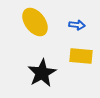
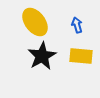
blue arrow: rotated 112 degrees counterclockwise
black star: moved 17 px up
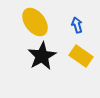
yellow rectangle: rotated 30 degrees clockwise
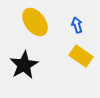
black star: moved 18 px left, 9 px down
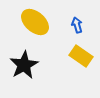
yellow ellipse: rotated 12 degrees counterclockwise
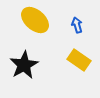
yellow ellipse: moved 2 px up
yellow rectangle: moved 2 px left, 4 px down
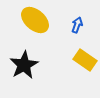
blue arrow: rotated 35 degrees clockwise
yellow rectangle: moved 6 px right
